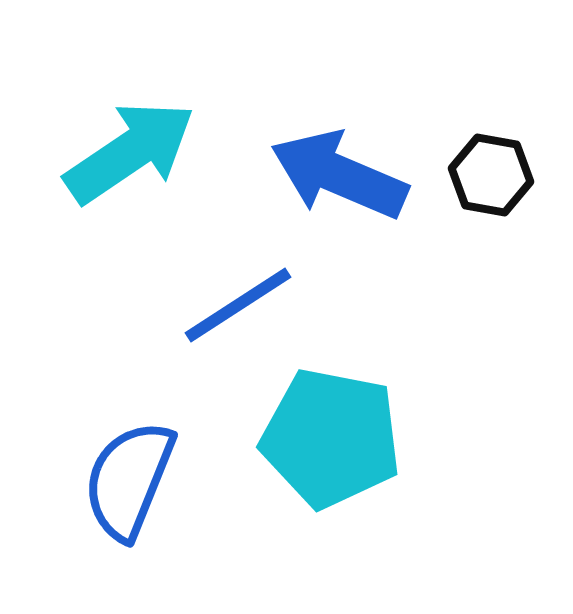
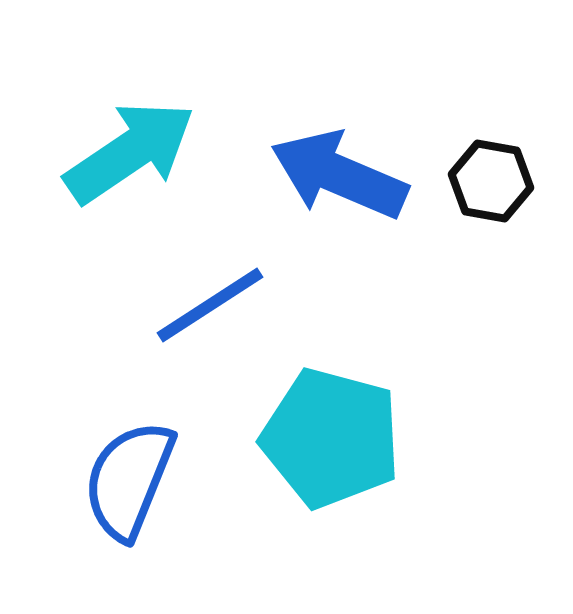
black hexagon: moved 6 px down
blue line: moved 28 px left
cyan pentagon: rotated 4 degrees clockwise
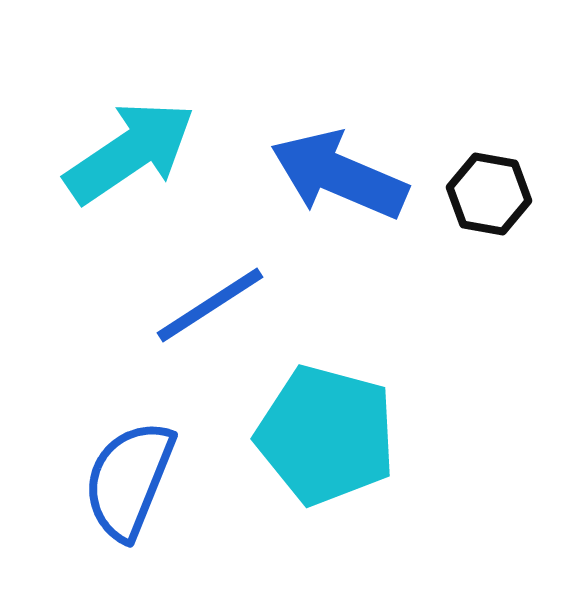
black hexagon: moved 2 px left, 13 px down
cyan pentagon: moved 5 px left, 3 px up
